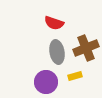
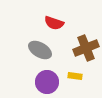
gray ellipse: moved 17 px left, 2 px up; rotated 50 degrees counterclockwise
yellow rectangle: rotated 24 degrees clockwise
purple circle: moved 1 px right
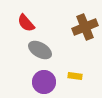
red semicircle: moved 28 px left; rotated 30 degrees clockwise
brown cross: moved 1 px left, 21 px up
purple circle: moved 3 px left
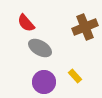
gray ellipse: moved 2 px up
yellow rectangle: rotated 40 degrees clockwise
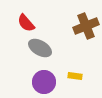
brown cross: moved 1 px right, 1 px up
yellow rectangle: rotated 40 degrees counterclockwise
